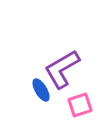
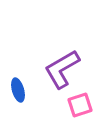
blue ellipse: moved 23 px left; rotated 15 degrees clockwise
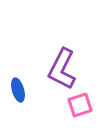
purple L-shape: rotated 33 degrees counterclockwise
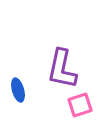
purple L-shape: rotated 15 degrees counterclockwise
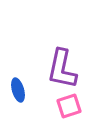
pink square: moved 11 px left, 1 px down
